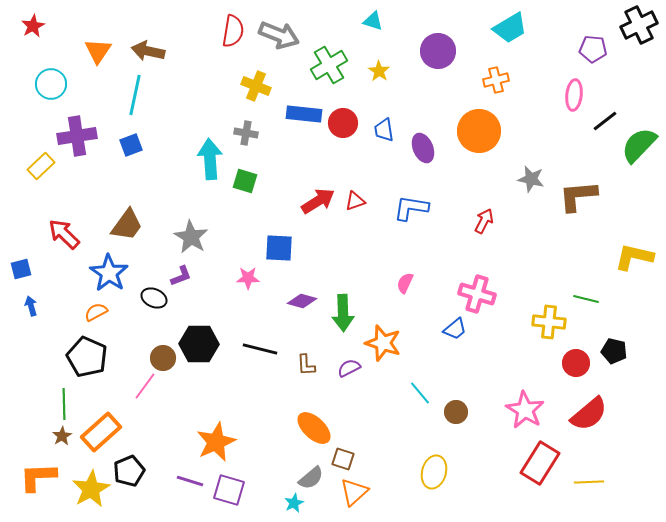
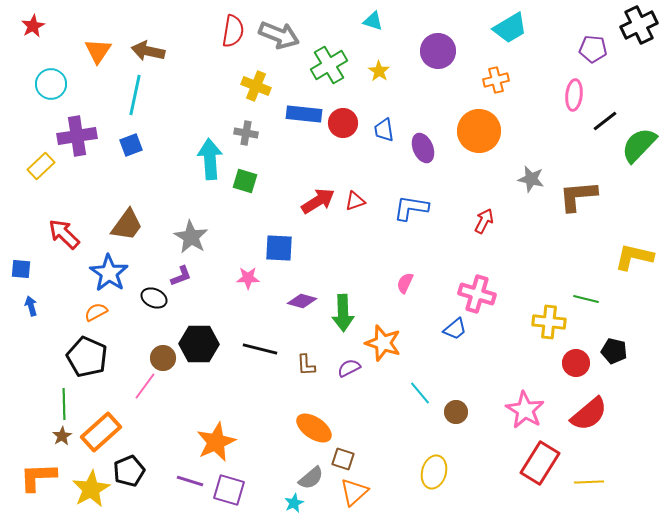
blue square at (21, 269): rotated 20 degrees clockwise
orange ellipse at (314, 428): rotated 9 degrees counterclockwise
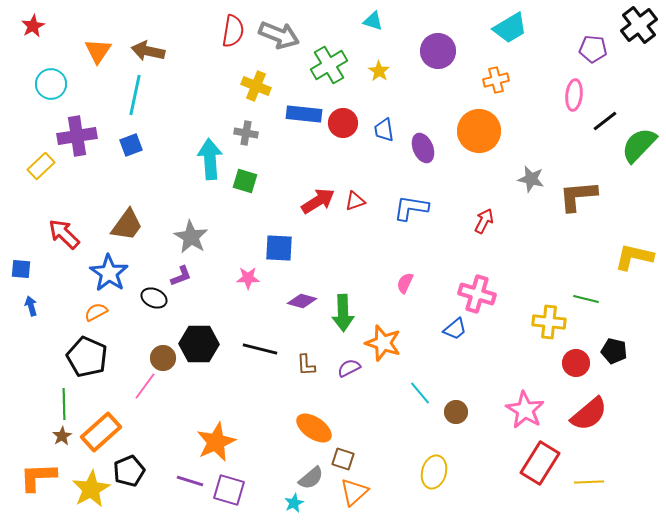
black cross at (639, 25): rotated 12 degrees counterclockwise
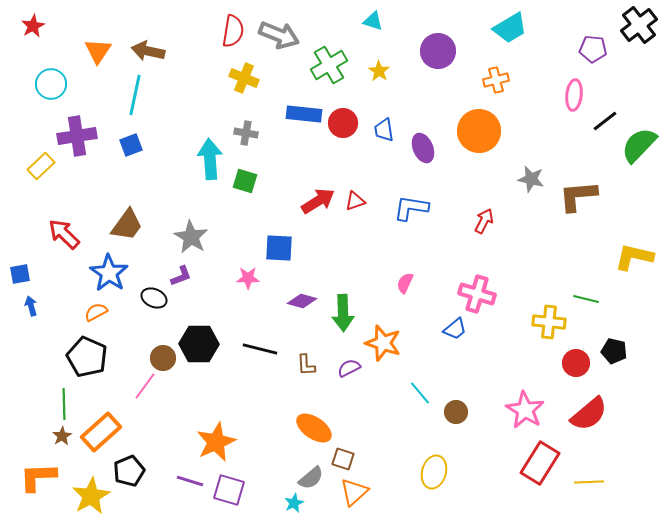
yellow cross at (256, 86): moved 12 px left, 8 px up
blue square at (21, 269): moved 1 px left, 5 px down; rotated 15 degrees counterclockwise
yellow star at (91, 489): moved 7 px down
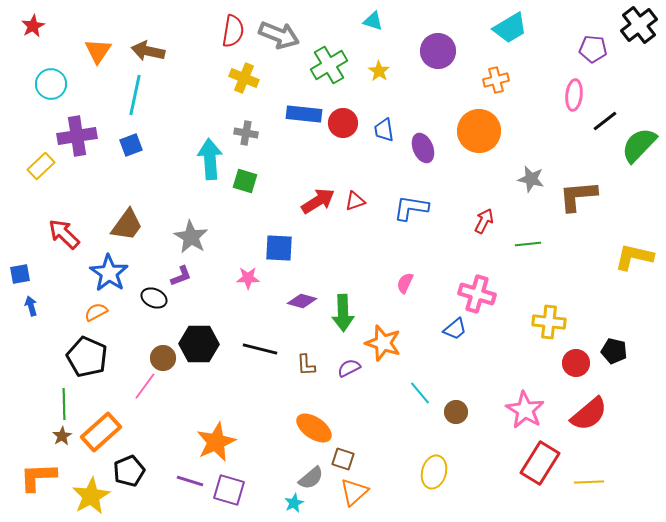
green line at (586, 299): moved 58 px left, 55 px up; rotated 20 degrees counterclockwise
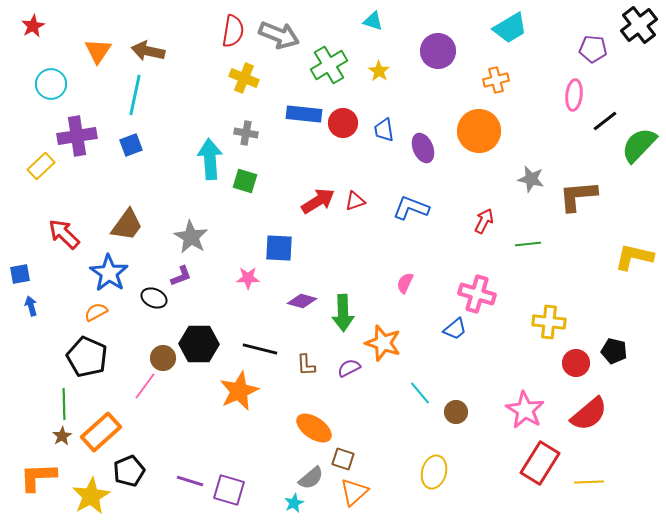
blue L-shape at (411, 208): rotated 12 degrees clockwise
orange star at (216, 442): moved 23 px right, 51 px up
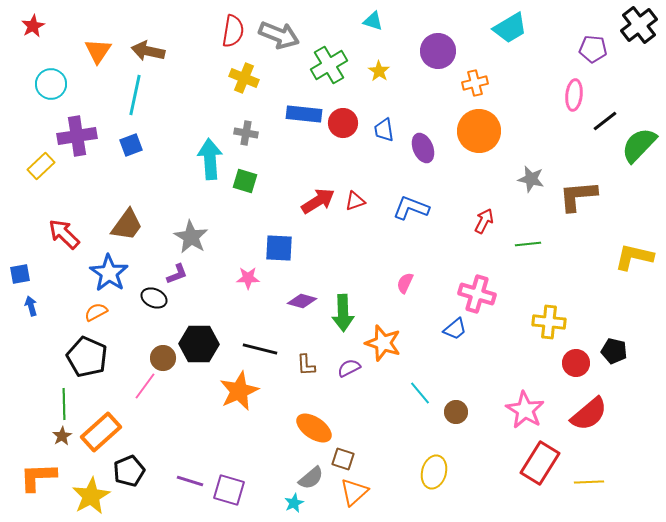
orange cross at (496, 80): moved 21 px left, 3 px down
purple L-shape at (181, 276): moved 4 px left, 2 px up
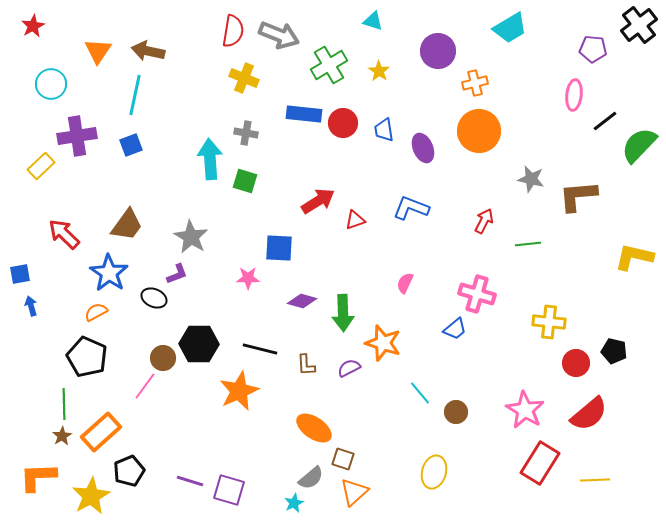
red triangle at (355, 201): moved 19 px down
yellow line at (589, 482): moved 6 px right, 2 px up
